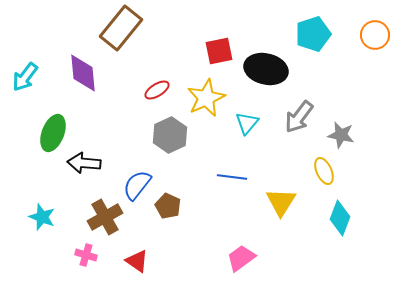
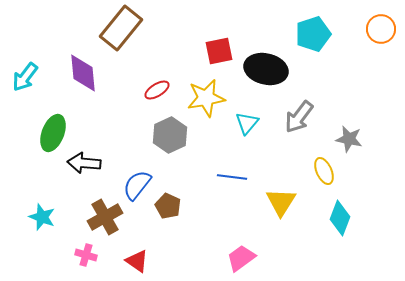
orange circle: moved 6 px right, 6 px up
yellow star: rotated 15 degrees clockwise
gray star: moved 8 px right, 4 px down
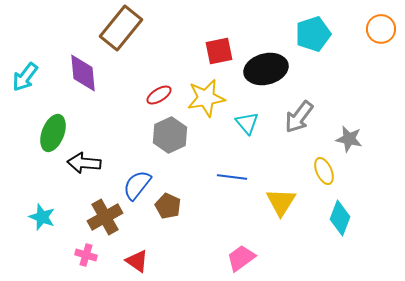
black ellipse: rotated 27 degrees counterclockwise
red ellipse: moved 2 px right, 5 px down
cyan triangle: rotated 20 degrees counterclockwise
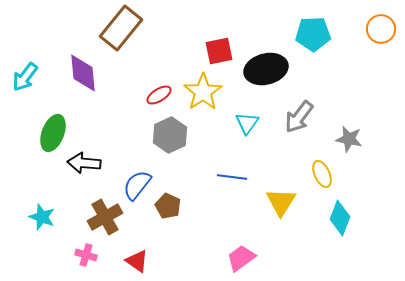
cyan pentagon: rotated 16 degrees clockwise
yellow star: moved 3 px left, 6 px up; rotated 24 degrees counterclockwise
cyan triangle: rotated 15 degrees clockwise
yellow ellipse: moved 2 px left, 3 px down
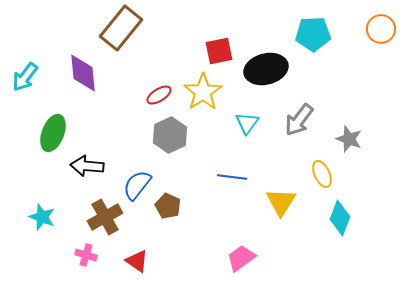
gray arrow: moved 3 px down
gray star: rotated 8 degrees clockwise
black arrow: moved 3 px right, 3 px down
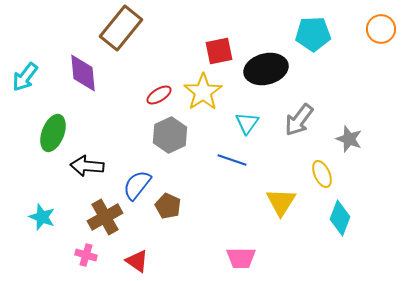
blue line: moved 17 px up; rotated 12 degrees clockwise
pink trapezoid: rotated 144 degrees counterclockwise
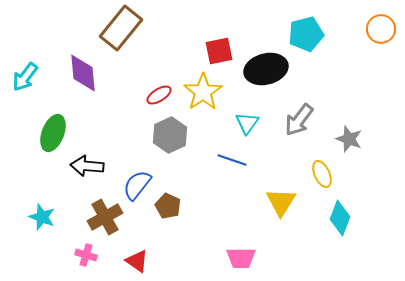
cyan pentagon: moved 7 px left; rotated 12 degrees counterclockwise
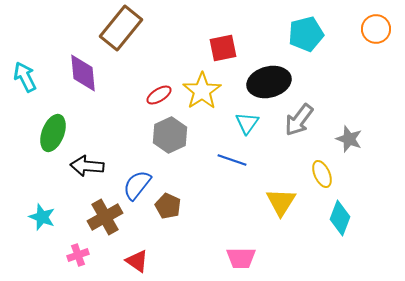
orange circle: moved 5 px left
red square: moved 4 px right, 3 px up
black ellipse: moved 3 px right, 13 px down
cyan arrow: rotated 116 degrees clockwise
yellow star: moved 1 px left, 1 px up
pink cross: moved 8 px left; rotated 35 degrees counterclockwise
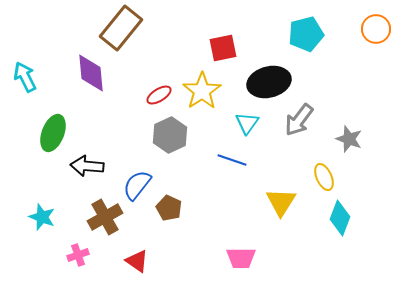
purple diamond: moved 8 px right
yellow ellipse: moved 2 px right, 3 px down
brown pentagon: moved 1 px right, 2 px down
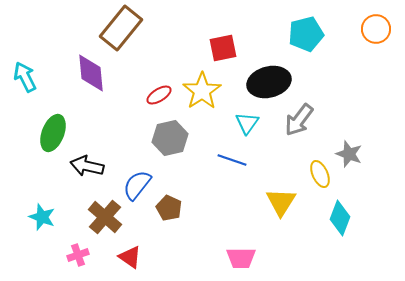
gray hexagon: moved 3 px down; rotated 12 degrees clockwise
gray star: moved 15 px down
black arrow: rotated 8 degrees clockwise
yellow ellipse: moved 4 px left, 3 px up
brown cross: rotated 20 degrees counterclockwise
red triangle: moved 7 px left, 4 px up
